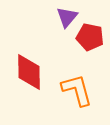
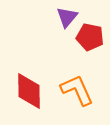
red diamond: moved 19 px down
orange L-shape: rotated 9 degrees counterclockwise
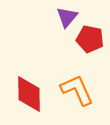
red pentagon: moved 2 px down
red diamond: moved 3 px down
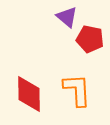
purple triangle: rotated 30 degrees counterclockwise
orange L-shape: rotated 21 degrees clockwise
